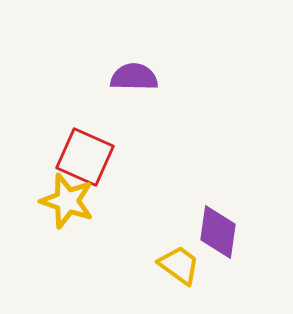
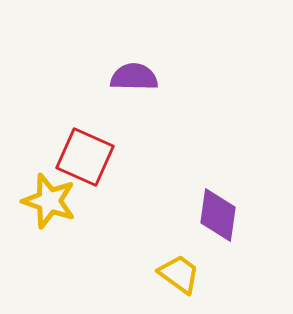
yellow star: moved 18 px left
purple diamond: moved 17 px up
yellow trapezoid: moved 9 px down
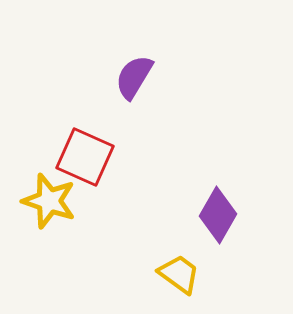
purple semicircle: rotated 60 degrees counterclockwise
purple diamond: rotated 22 degrees clockwise
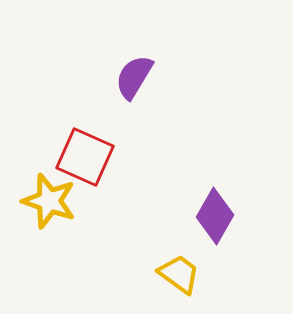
purple diamond: moved 3 px left, 1 px down
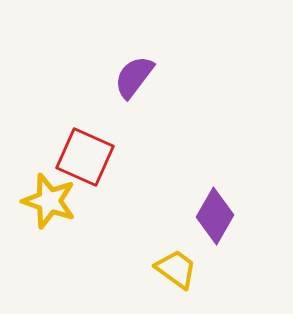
purple semicircle: rotated 6 degrees clockwise
yellow trapezoid: moved 3 px left, 5 px up
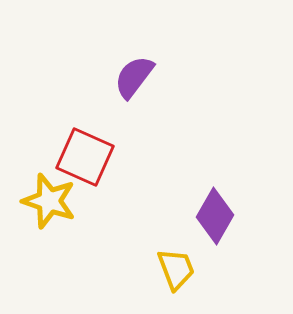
yellow trapezoid: rotated 33 degrees clockwise
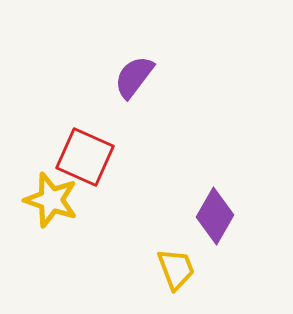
yellow star: moved 2 px right, 1 px up
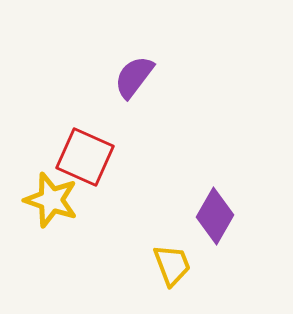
yellow trapezoid: moved 4 px left, 4 px up
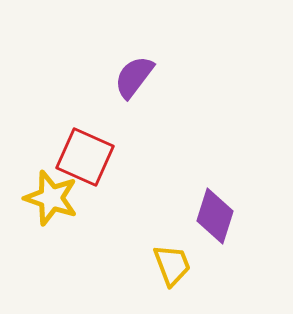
yellow star: moved 2 px up
purple diamond: rotated 12 degrees counterclockwise
